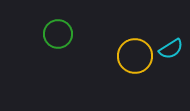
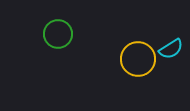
yellow circle: moved 3 px right, 3 px down
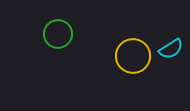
yellow circle: moved 5 px left, 3 px up
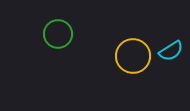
cyan semicircle: moved 2 px down
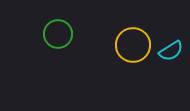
yellow circle: moved 11 px up
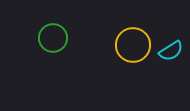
green circle: moved 5 px left, 4 px down
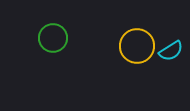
yellow circle: moved 4 px right, 1 px down
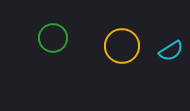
yellow circle: moved 15 px left
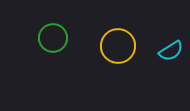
yellow circle: moved 4 px left
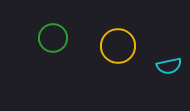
cyan semicircle: moved 2 px left, 15 px down; rotated 20 degrees clockwise
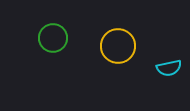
cyan semicircle: moved 2 px down
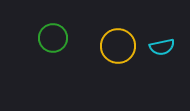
cyan semicircle: moved 7 px left, 21 px up
